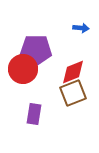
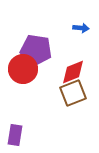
purple pentagon: rotated 8 degrees clockwise
purple rectangle: moved 19 px left, 21 px down
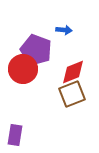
blue arrow: moved 17 px left, 2 px down
purple pentagon: rotated 12 degrees clockwise
brown square: moved 1 px left, 1 px down
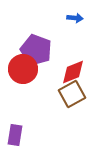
blue arrow: moved 11 px right, 12 px up
brown square: rotated 8 degrees counterclockwise
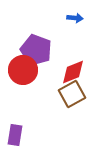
red circle: moved 1 px down
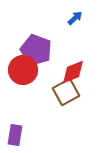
blue arrow: rotated 49 degrees counterclockwise
brown square: moved 6 px left, 2 px up
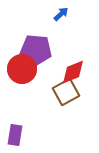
blue arrow: moved 14 px left, 4 px up
purple pentagon: rotated 16 degrees counterclockwise
red circle: moved 1 px left, 1 px up
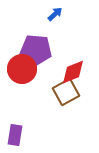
blue arrow: moved 6 px left
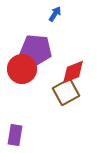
blue arrow: rotated 14 degrees counterclockwise
